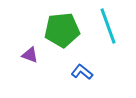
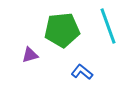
purple triangle: rotated 36 degrees counterclockwise
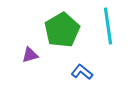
cyan line: rotated 12 degrees clockwise
green pentagon: rotated 24 degrees counterclockwise
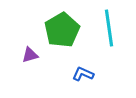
cyan line: moved 1 px right, 2 px down
blue L-shape: moved 1 px right, 2 px down; rotated 15 degrees counterclockwise
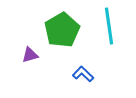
cyan line: moved 2 px up
blue L-shape: rotated 20 degrees clockwise
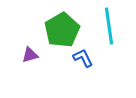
blue L-shape: moved 16 px up; rotated 20 degrees clockwise
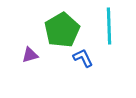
cyan line: rotated 6 degrees clockwise
